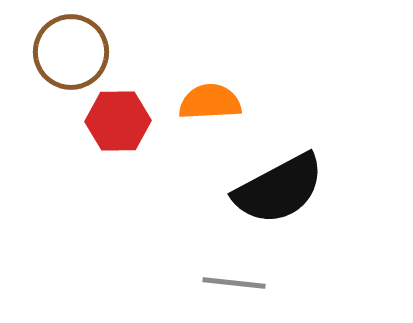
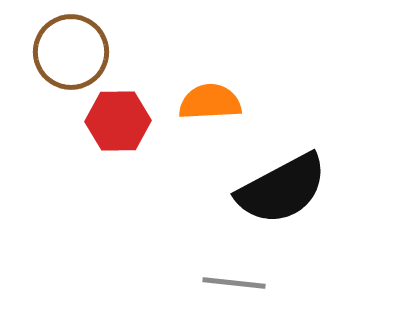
black semicircle: moved 3 px right
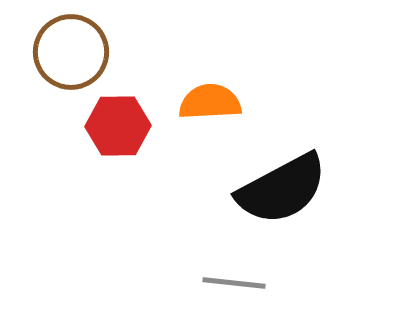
red hexagon: moved 5 px down
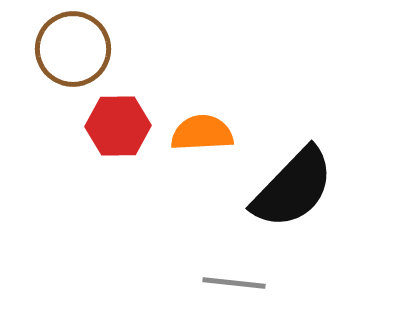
brown circle: moved 2 px right, 3 px up
orange semicircle: moved 8 px left, 31 px down
black semicircle: moved 11 px right, 1 px up; rotated 18 degrees counterclockwise
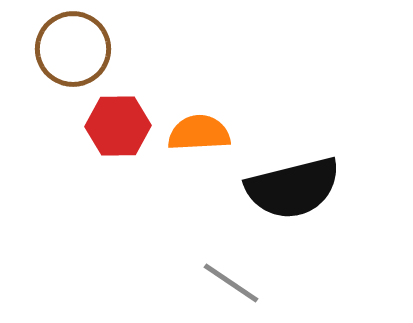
orange semicircle: moved 3 px left
black semicircle: rotated 32 degrees clockwise
gray line: moved 3 px left; rotated 28 degrees clockwise
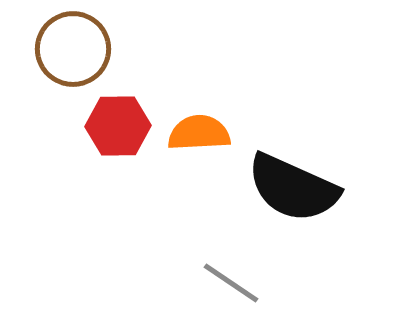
black semicircle: rotated 38 degrees clockwise
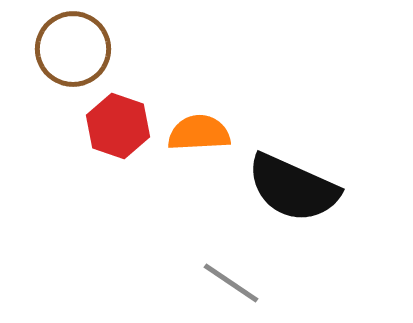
red hexagon: rotated 20 degrees clockwise
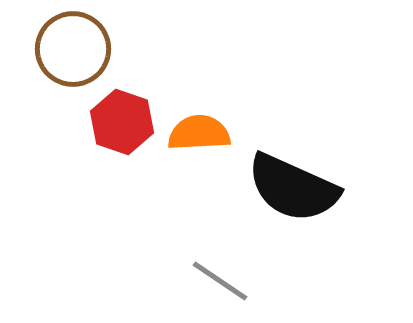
red hexagon: moved 4 px right, 4 px up
gray line: moved 11 px left, 2 px up
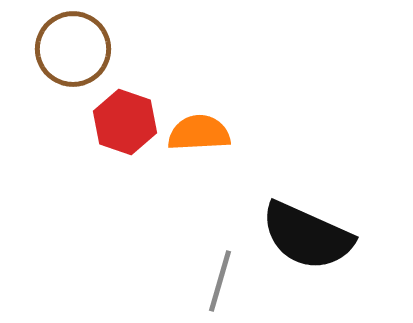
red hexagon: moved 3 px right
black semicircle: moved 14 px right, 48 px down
gray line: rotated 72 degrees clockwise
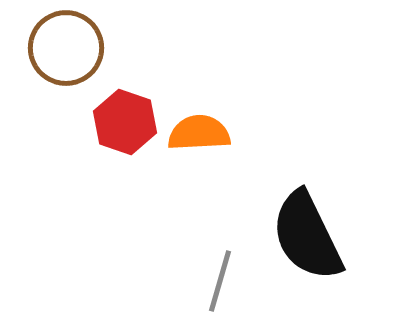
brown circle: moved 7 px left, 1 px up
black semicircle: rotated 40 degrees clockwise
